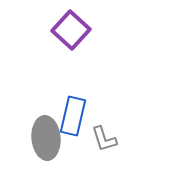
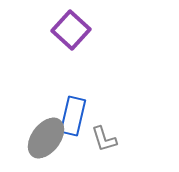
gray ellipse: rotated 42 degrees clockwise
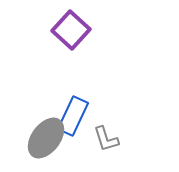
blue rectangle: rotated 12 degrees clockwise
gray L-shape: moved 2 px right
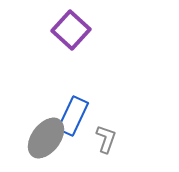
gray L-shape: rotated 144 degrees counterclockwise
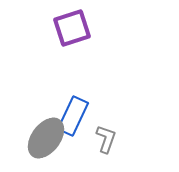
purple square: moved 1 px right, 2 px up; rotated 30 degrees clockwise
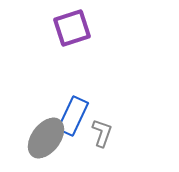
gray L-shape: moved 4 px left, 6 px up
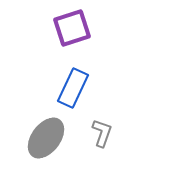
blue rectangle: moved 28 px up
